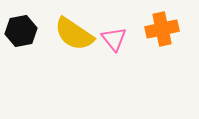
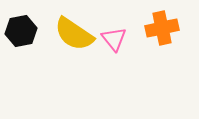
orange cross: moved 1 px up
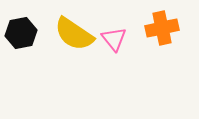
black hexagon: moved 2 px down
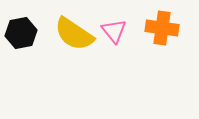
orange cross: rotated 20 degrees clockwise
pink triangle: moved 8 px up
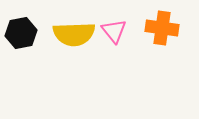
yellow semicircle: rotated 36 degrees counterclockwise
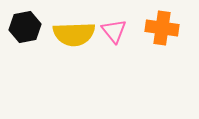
black hexagon: moved 4 px right, 6 px up
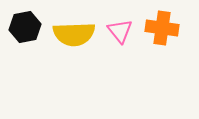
pink triangle: moved 6 px right
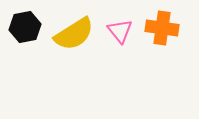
yellow semicircle: rotated 30 degrees counterclockwise
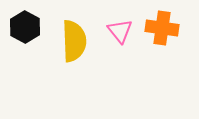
black hexagon: rotated 20 degrees counterclockwise
yellow semicircle: moved 7 px down; rotated 60 degrees counterclockwise
